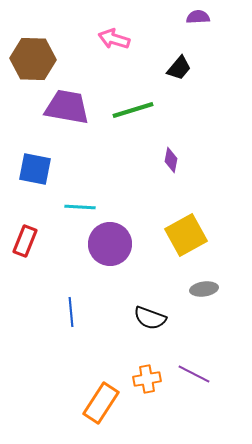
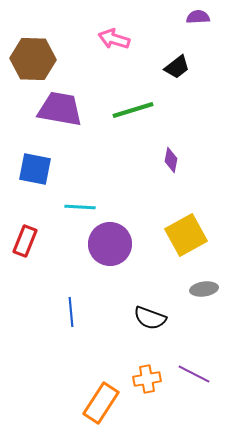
black trapezoid: moved 2 px left, 1 px up; rotated 12 degrees clockwise
purple trapezoid: moved 7 px left, 2 px down
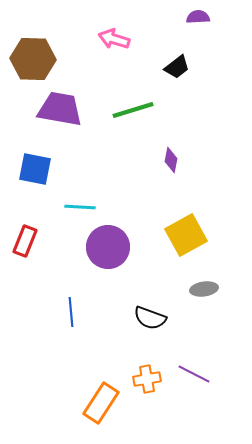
purple circle: moved 2 px left, 3 px down
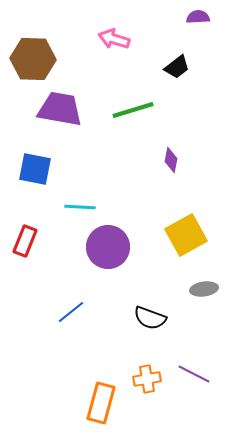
blue line: rotated 56 degrees clockwise
orange rectangle: rotated 18 degrees counterclockwise
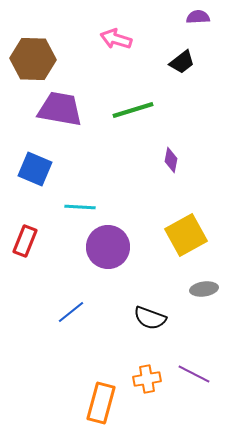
pink arrow: moved 2 px right
black trapezoid: moved 5 px right, 5 px up
blue square: rotated 12 degrees clockwise
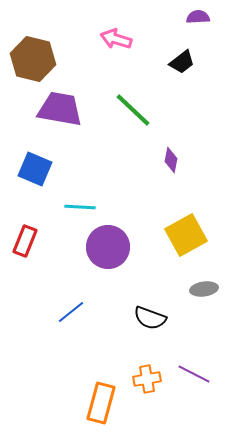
brown hexagon: rotated 12 degrees clockwise
green line: rotated 60 degrees clockwise
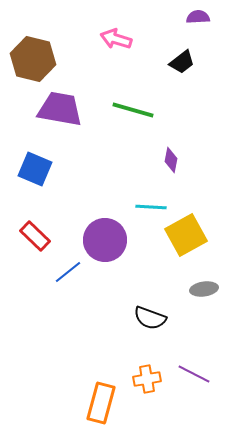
green line: rotated 27 degrees counterclockwise
cyan line: moved 71 px right
red rectangle: moved 10 px right, 5 px up; rotated 68 degrees counterclockwise
purple circle: moved 3 px left, 7 px up
blue line: moved 3 px left, 40 px up
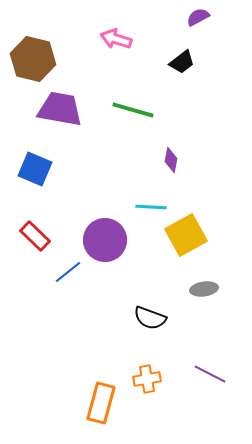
purple semicircle: rotated 25 degrees counterclockwise
purple line: moved 16 px right
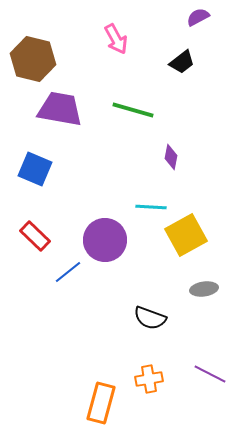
pink arrow: rotated 136 degrees counterclockwise
purple diamond: moved 3 px up
orange cross: moved 2 px right
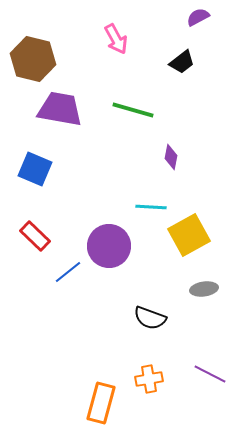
yellow square: moved 3 px right
purple circle: moved 4 px right, 6 px down
